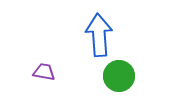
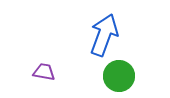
blue arrow: moved 5 px right; rotated 24 degrees clockwise
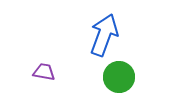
green circle: moved 1 px down
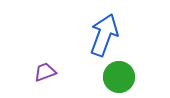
purple trapezoid: moved 1 px right; rotated 30 degrees counterclockwise
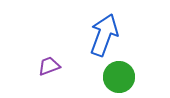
purple trapezoid: moved 4 px right, 6 px up
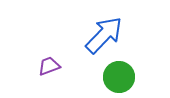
blue arrow: rotated 24 degrees clockwise
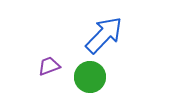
green circle: moved 29 px left
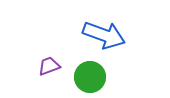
blue arrow: rotated 66 degrees clockwise
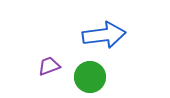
blue arrow: rotated 27 degrees counterclockwise
